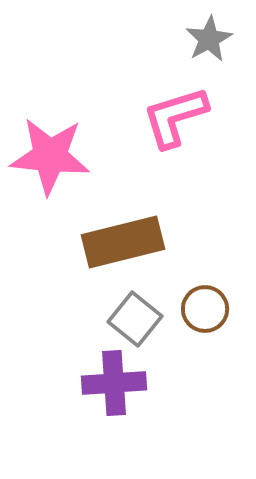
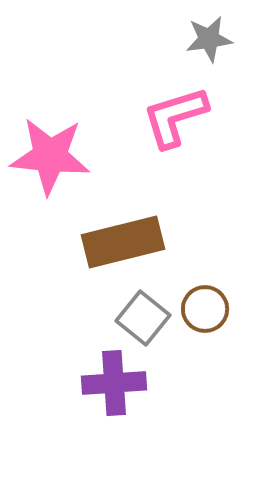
gray star: rotated 21 degrees clockwise
gray square: moved 8 px right, 1 px up
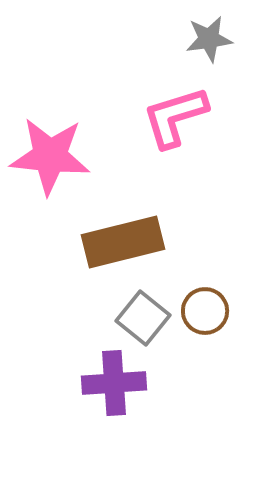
brown circle: moved 2 px down
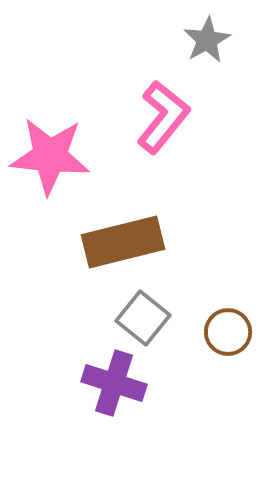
gray star: moved 2 px left, 1 px down; rotated 21 degrees counterclockwise
pink L-shape: moved 12 px left; rotated 146 degrees clockwise
brown circle: moved 23 px right, 21 px down
purple cross: rotated 22 degrees clockwise
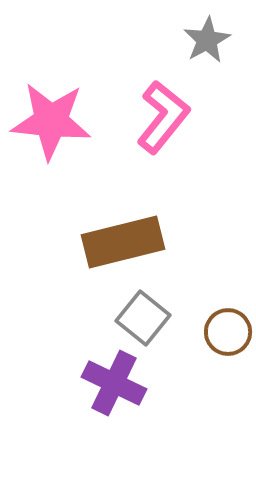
pink star: moved 1 px right, 35 px up
purple cross: rotated 8 degrees clockwise
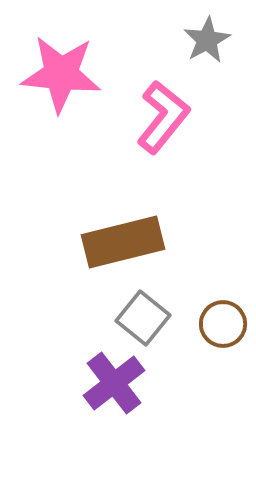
pink star: moved 10 px right, 47 px up
brown circle: moved 5 px left, 8 px up
purple cross: rotated 26 degrees clockwise
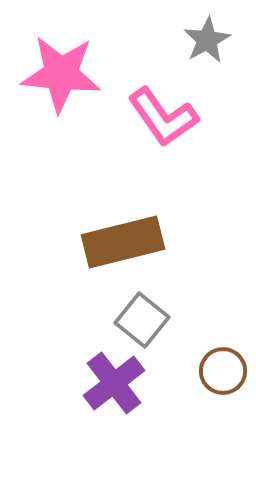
pink L-shape: rotated 106 degrees clockwise
gray square: moved 1 px left, 2 px down
brown circle: moved 47 px down
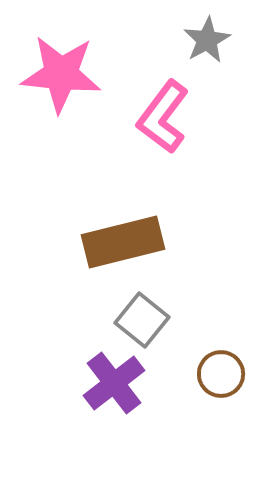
pink L-shape: rotated 72 degrees clockwise
brown circle: moved 2 px left, 3 px down
